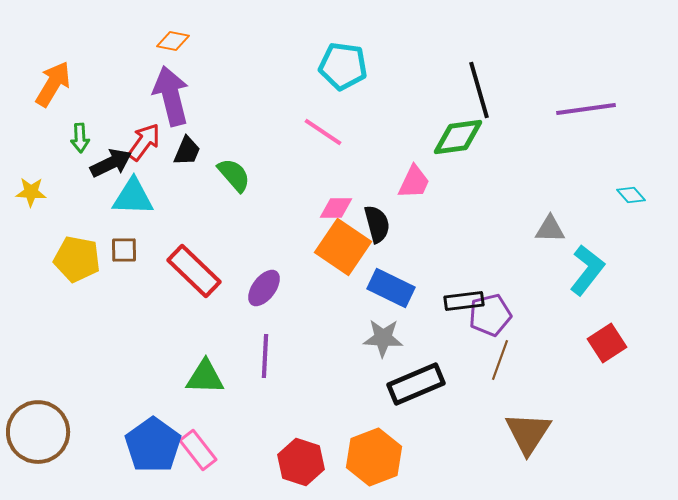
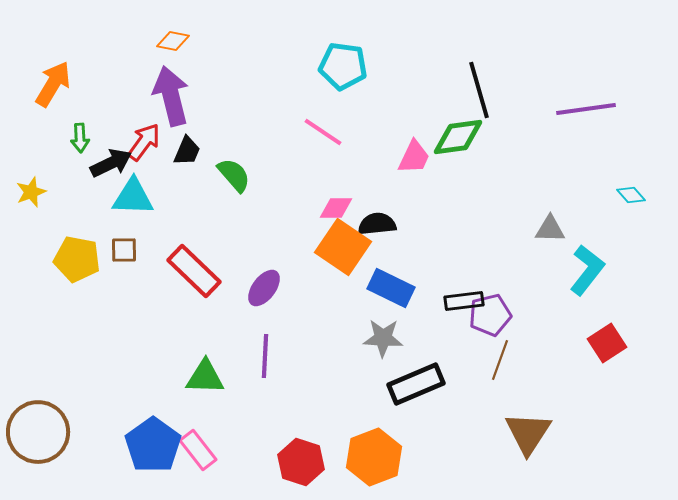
pink trapezoid at (414, 182): moved 25 px up
yellow star at (31, 192): rotated 24 degrees counterclockwise
black semicircle at (377, 224): rotated 81 degrees counterclockwise
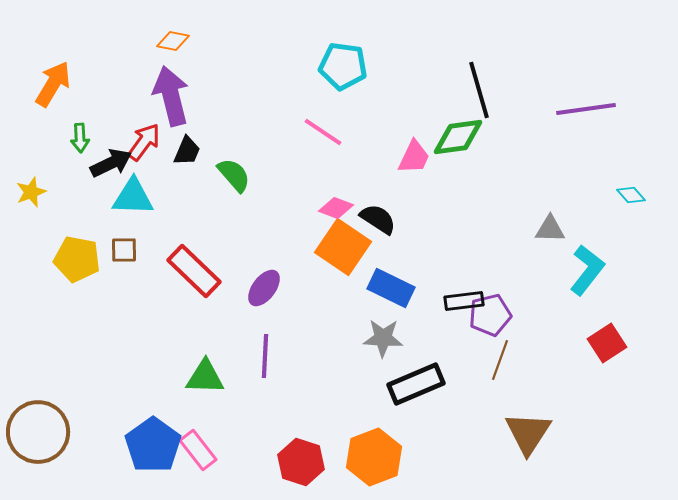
pink diamond at (336, 208): rotated 20 degrees clockwise
black semicircle at (377, 224): moved 1 px right, 5 px up; rotated 39 degrees clockwise
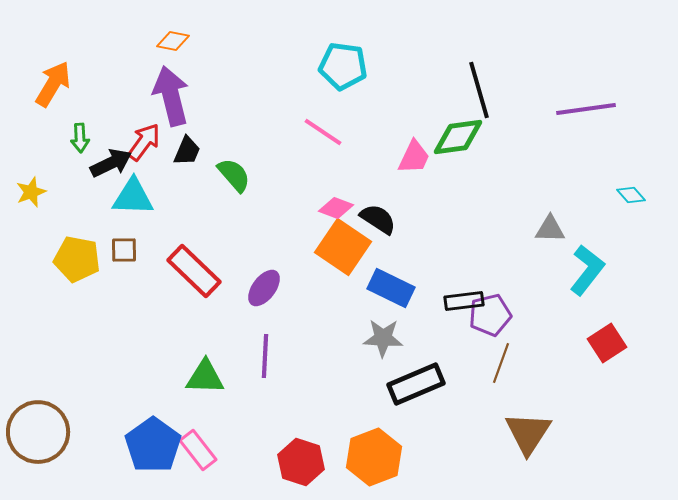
brown line at (500, 360): moved 1 px right, 3 px down
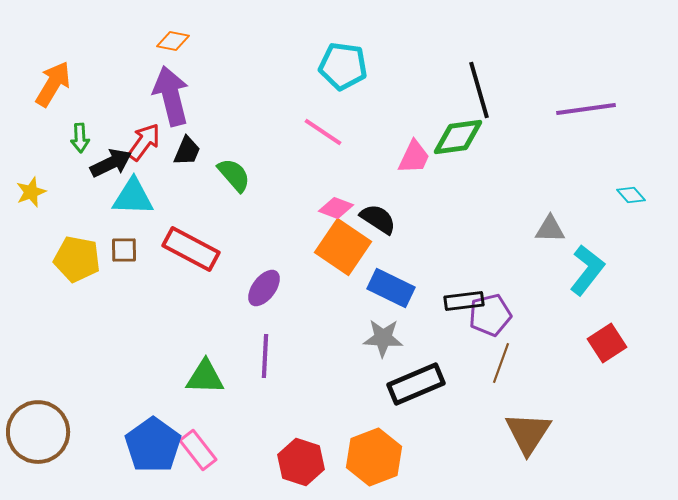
red rectangle at (194, 271): moved 3 px left, 22 px up; rotated 16 degrees counterclockwise
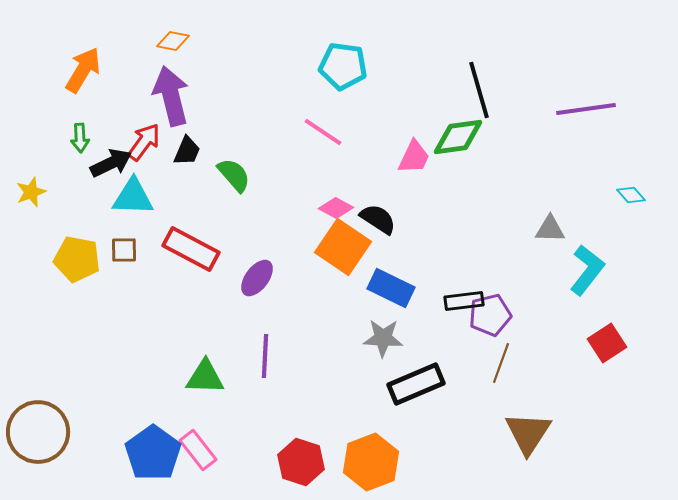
orange arrow at (53, 84): moved 30 px right, 14 px up
pink diamond at (336, 208): rotated 8 degrees clockwise
purple ellipse at (264, 288): moved 7 px left, 10 px up
blue pentagon at (153, 445): moved 8 px down
orange hexagon at (374, 457): moved 3 px left, 5 px down
